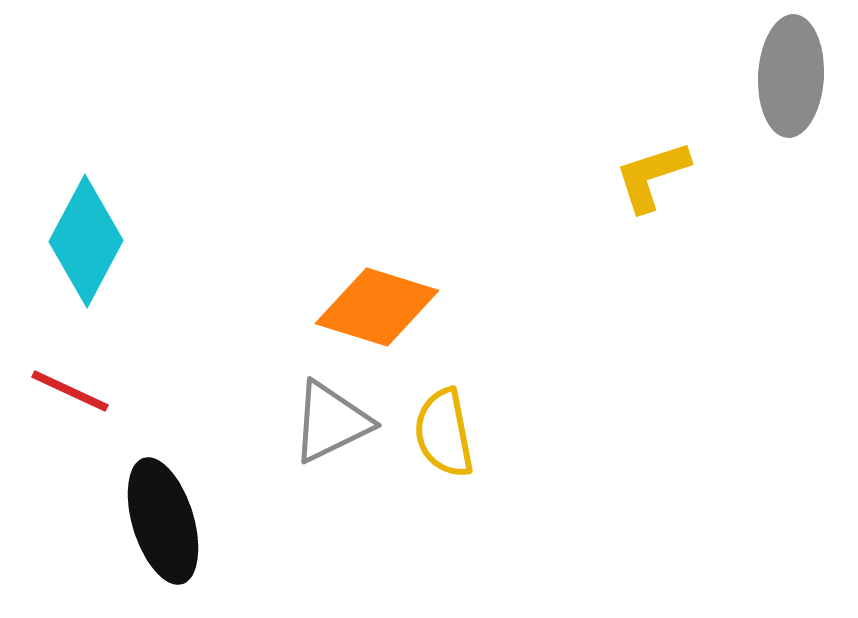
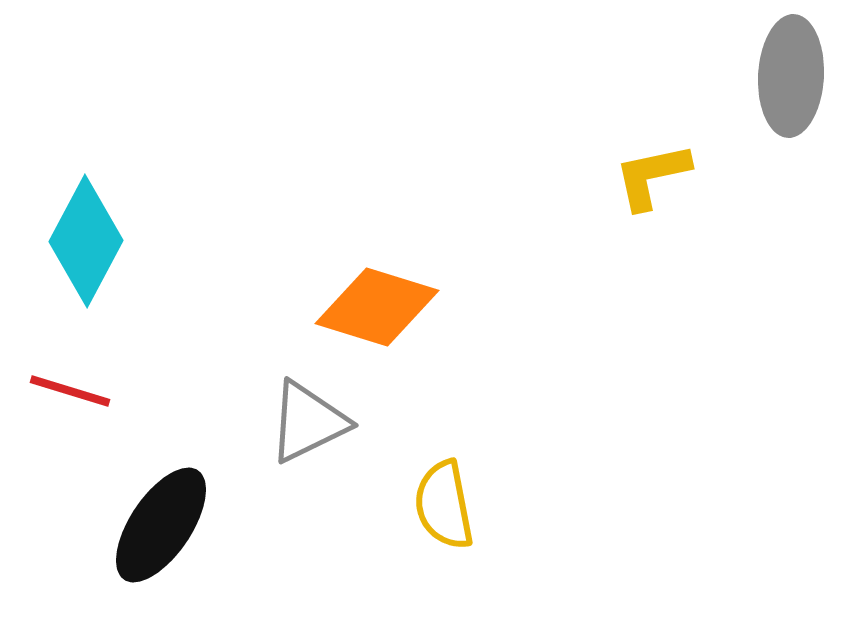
yellow L-shape: rotated 6 degrees clockwise
red line: rotated 8 degrees counterclockwise
gray triangle: moved 23 px left
yellow semicircle: moved 72 px down
black ellipse: moved 2 px left, 4 px down; rotated 51 degrees clockwise
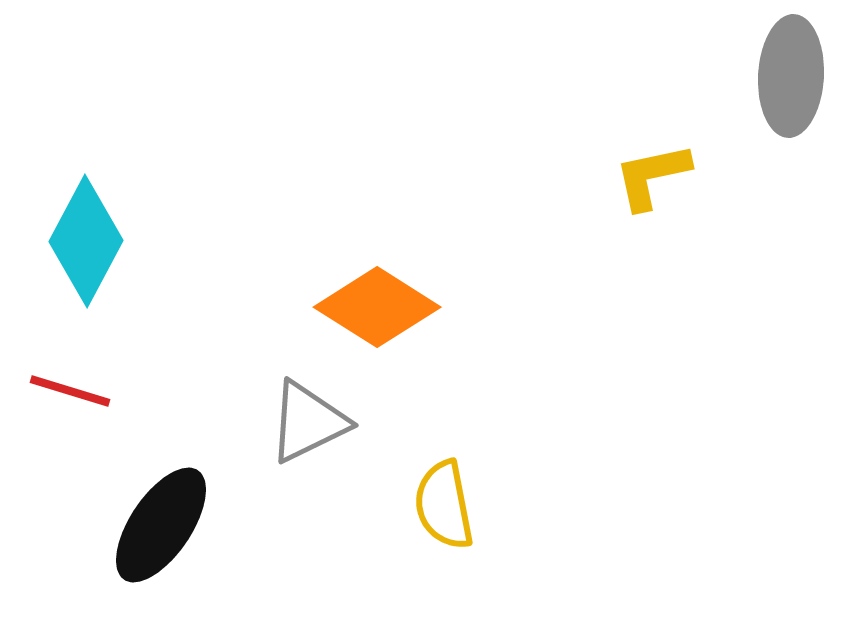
orange diamond: rotated 15 degrees clockwise
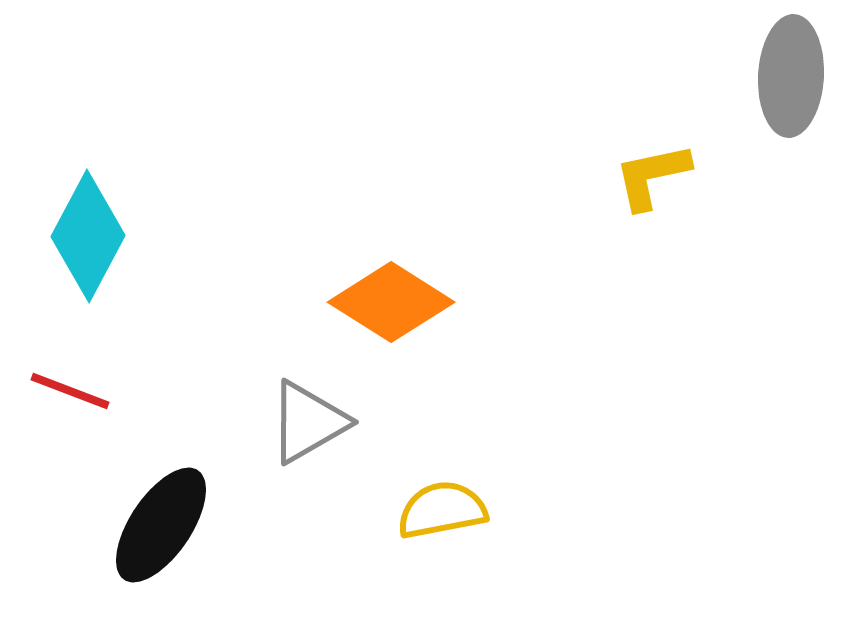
cyan diamond: moved 2 px right, 5 px up
orange diamond: moved 14 px right, 5 px up
red line: rotated 4 degrees clockwise
gray triangle: rotated 4 degrees counterclockwise
yellow semicircle: moved 2 px left, 5 px down; rotated 90 degrees clockwise
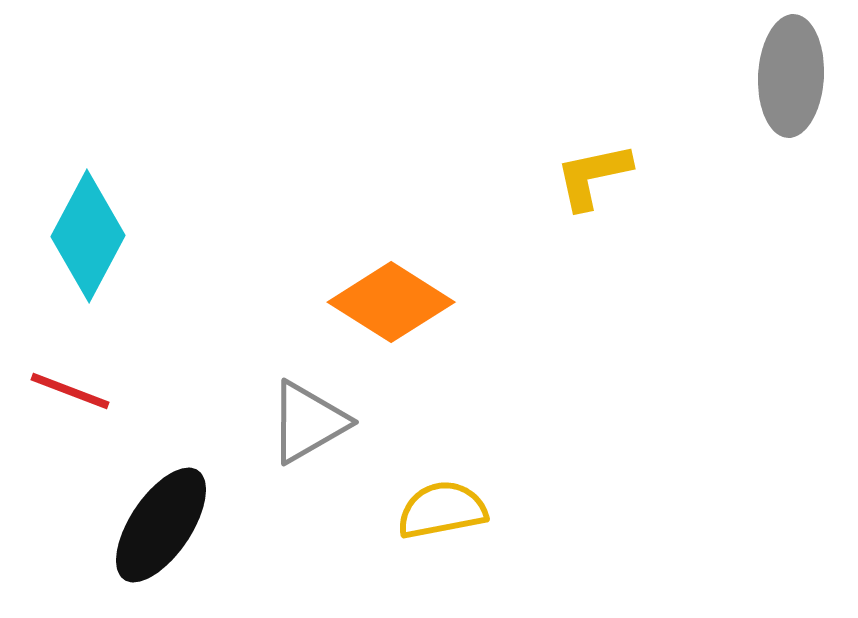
yellow L-shape: moved 59 px left
